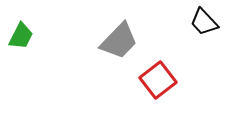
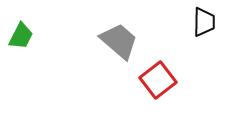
black trapezoid: rotated 136 degrees counterclockwise
gray trapezoid: rotated 93 degrees counterclockwise
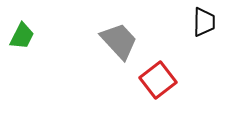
green trapezoid: moved 1 px right
gray trapezoid: rotated 6 degrees clockwise
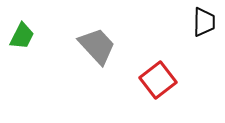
gray trapezoid: moved 22 px left, 5 px down
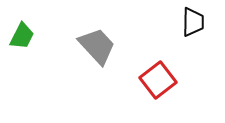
black trapezoid: moved 11 px left
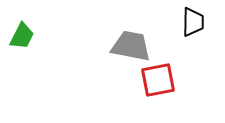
gray trapezoid: moved 34 px right; rotated 36 degrees counterclockwise
red square: rotated 27 degrees clockwise
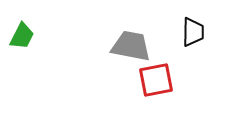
black trapezoid: moved 10 px down
red square: moved 2 px left
